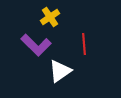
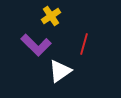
yellow cross: moved 1 px right, 1 px up
red line: rotated 20 degrees clockwise
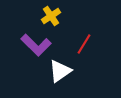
red line: rotated 15 degrees clockwise
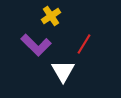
white triangle: moved 3 px right; rotated 25 degrees counterclockwise
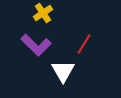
yellow cross: moved 8 px left, 3 px up
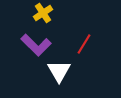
white triangle: moved 4 px left
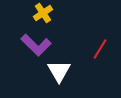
red line: moved 16 px right, 5 px down
